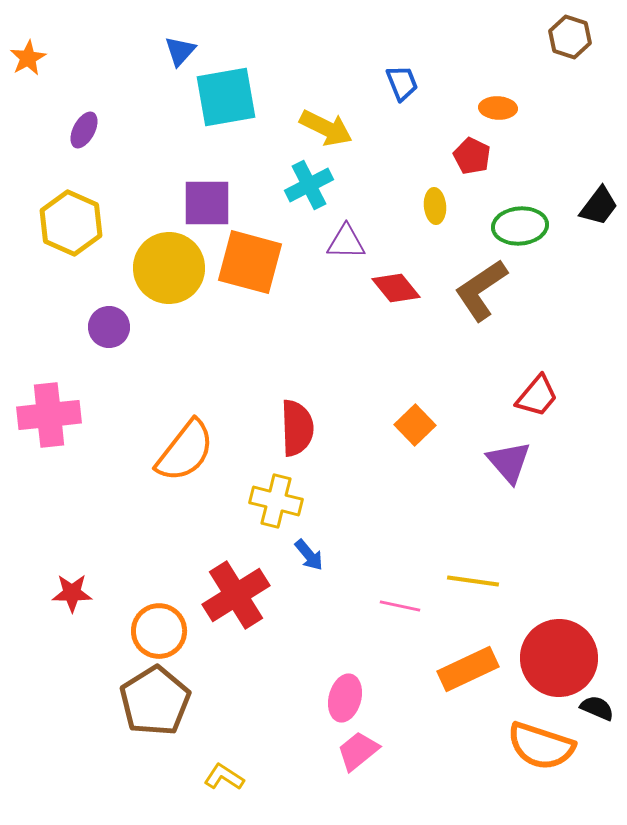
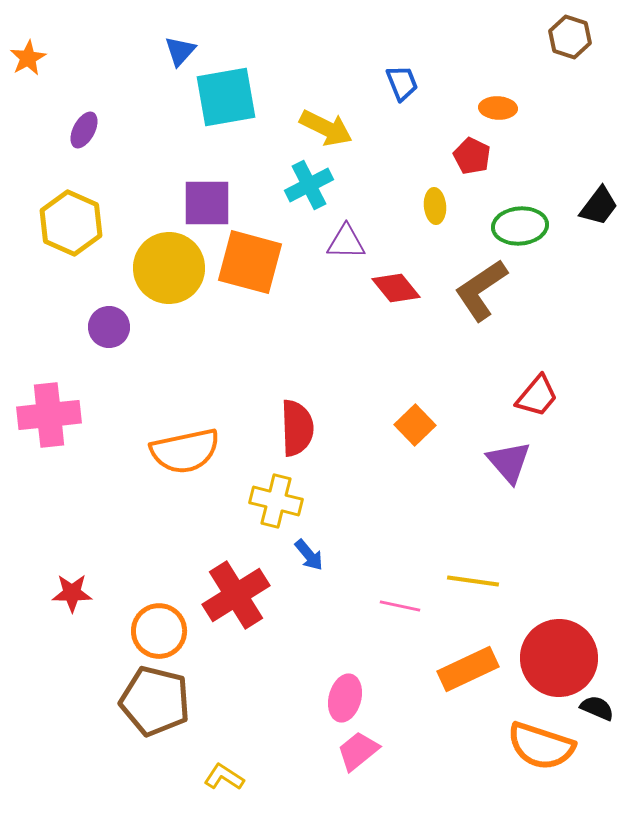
orange semicircle at (185, 451): rotated 40 degrees clockwise
brown pentagon at (155, 701): rotated 26 degrees counterclockwise
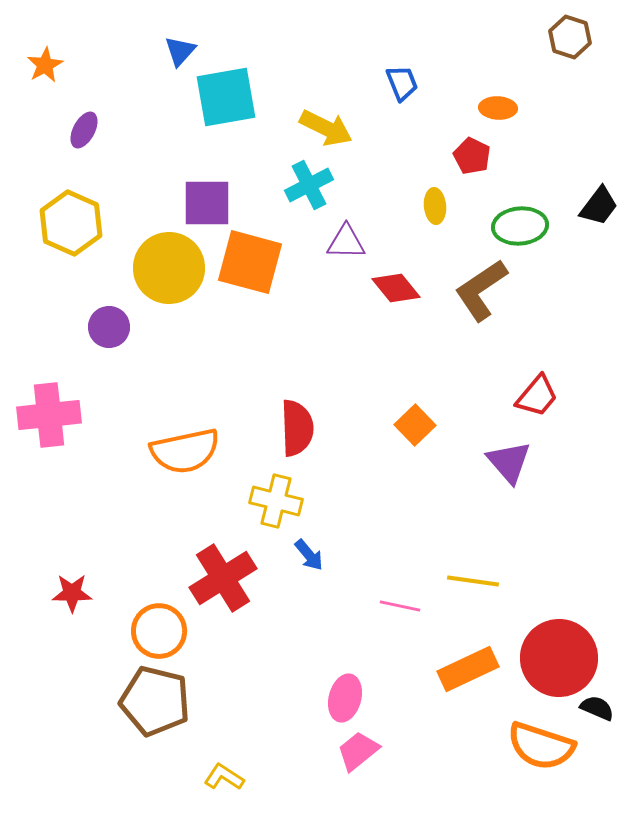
orange star at (28, 58): moved 17 px right, 7 px down
red cross at (236, 595): moved 13 px left, 17 px up
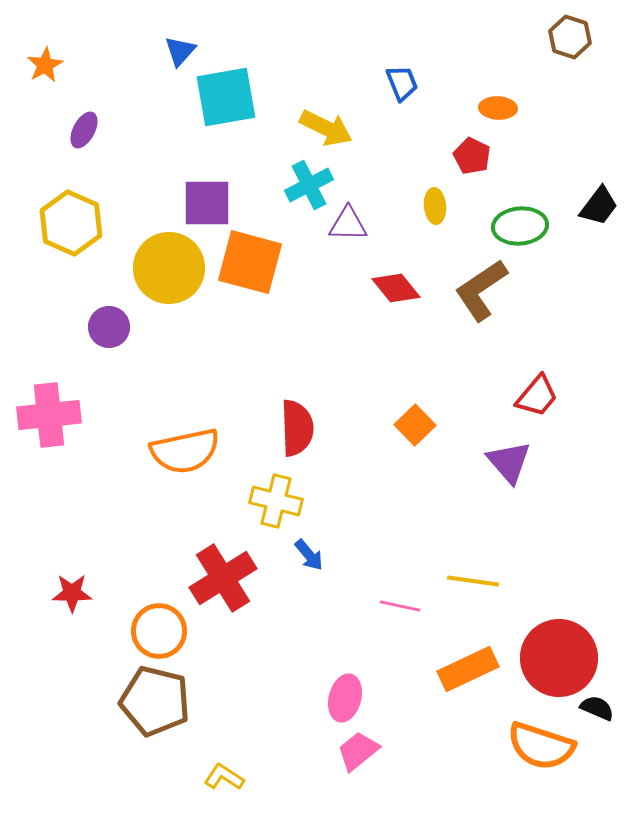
purple triangle at (346, 242): moved 2 px right, 18 px up
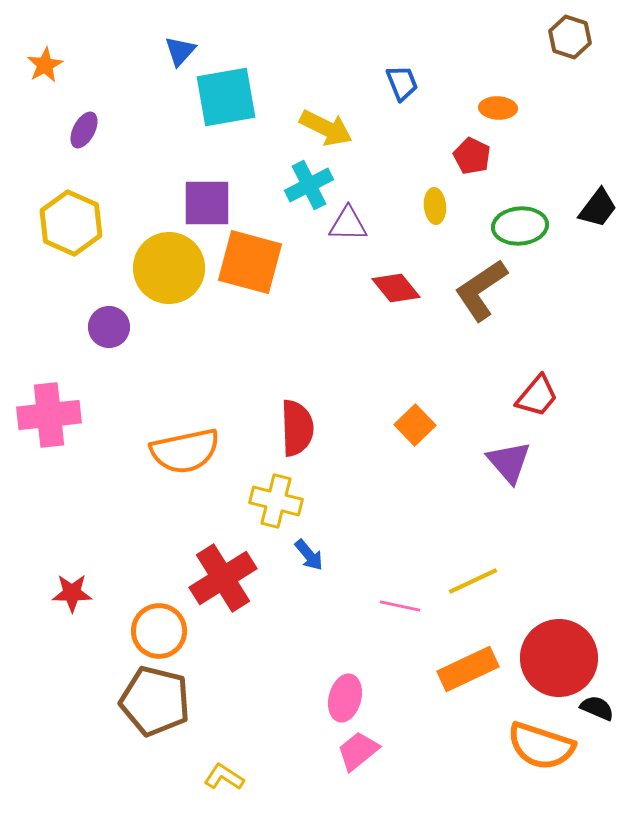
black trapezoid at (599, 206): moved 1 px left, 2 px down
yellow line at (473, 581): rotated 33 degrees counterclockwise
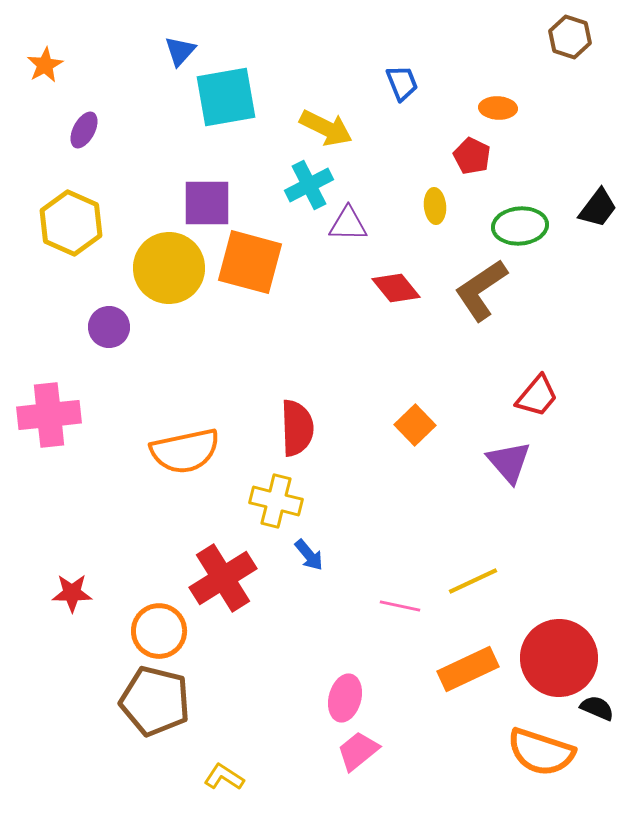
orange semicircle at (541, 746): moved 6 px down
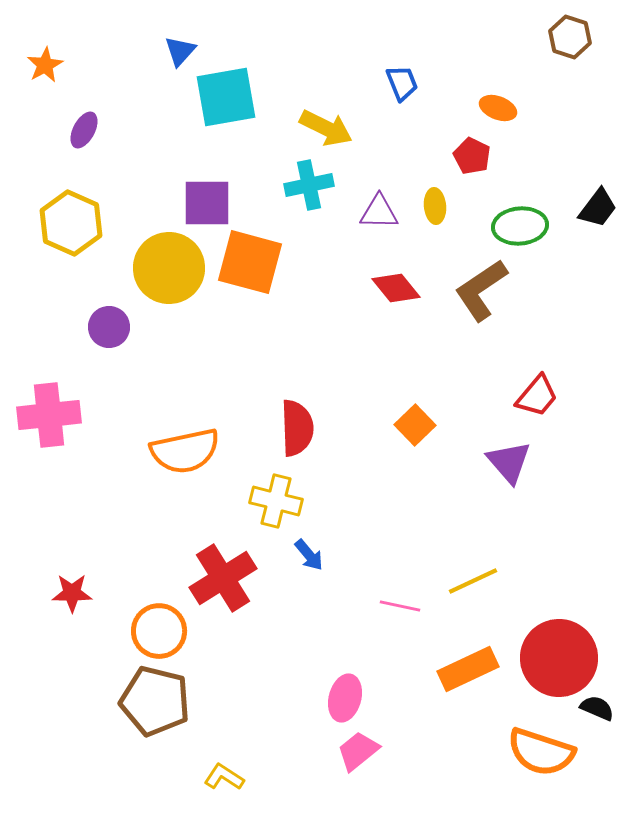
orange ellipse at (498, 108): rotated 18 degrees clockwise
cyan cross at (309, 185): rotated 15 degrees clockwise
purple triangle at (348, 224): moved 31 px right, 12 px up
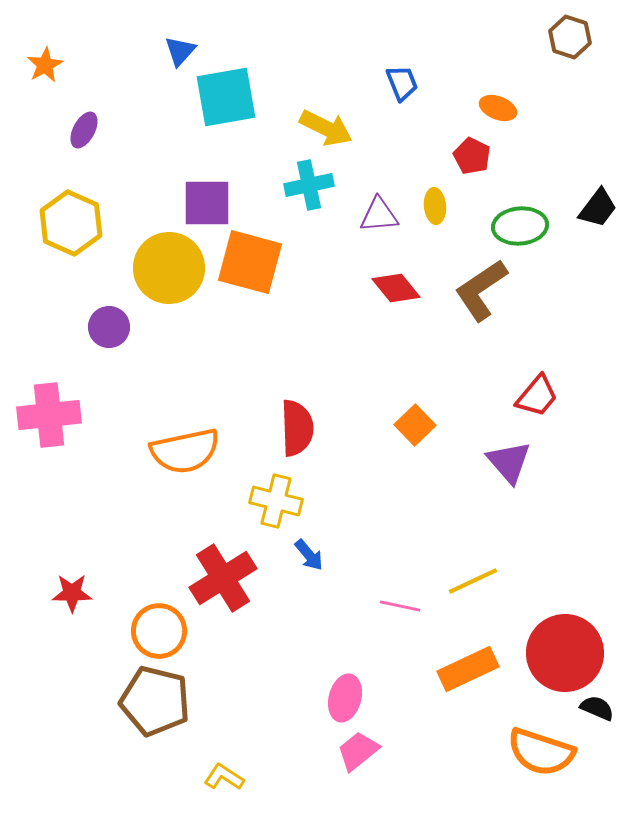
purple triangle at (379, 212): moved 3 px down; rotated 6 degrees counterclockwise
red circle at (559, 658): moved 6 px right, 5 px up
